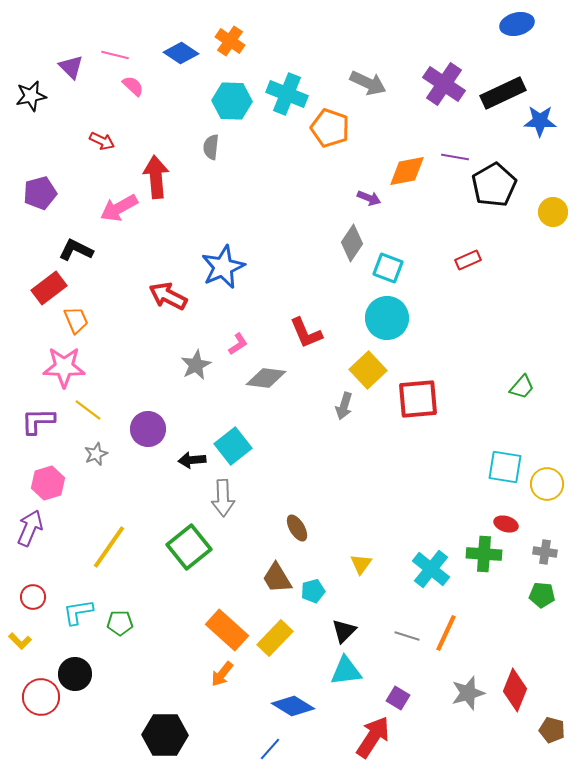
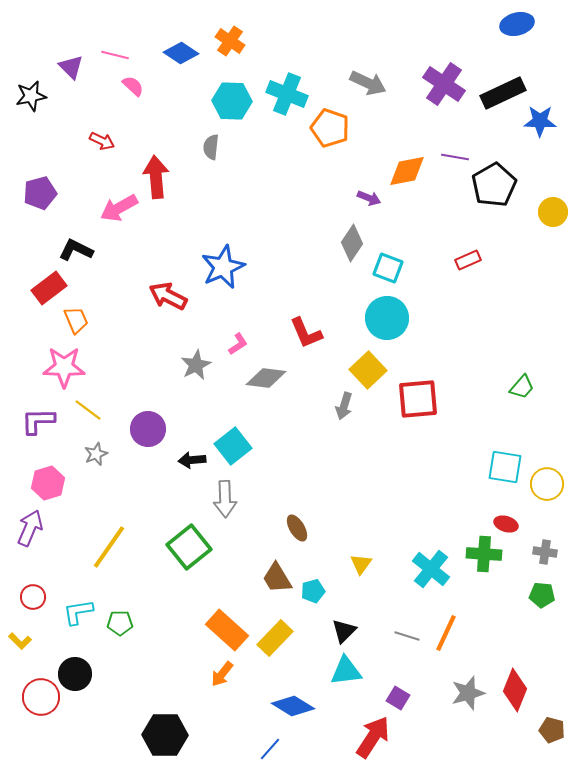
gray arrow at (223, 498): moved 2 px right, 1 px down
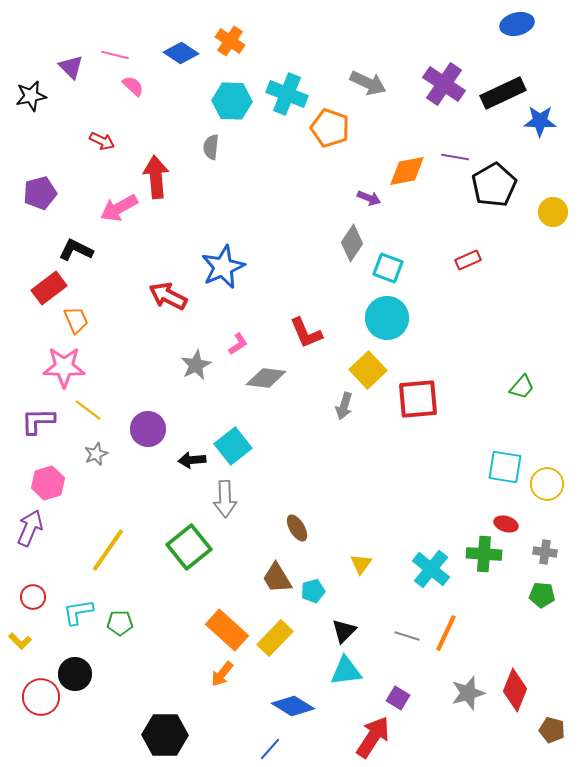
yellow line at (109, 547): moved 1 px left, 3 px down
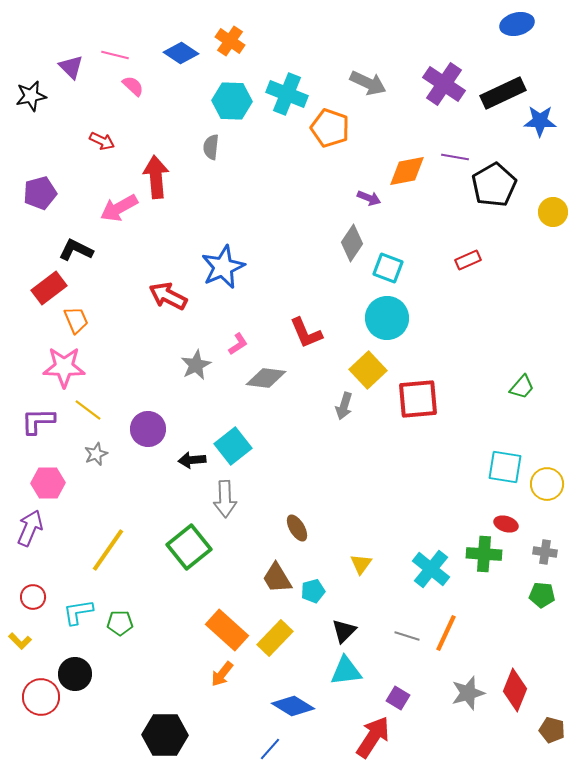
pink hexagon at (48, 483): rotated 16 degrees clockwise
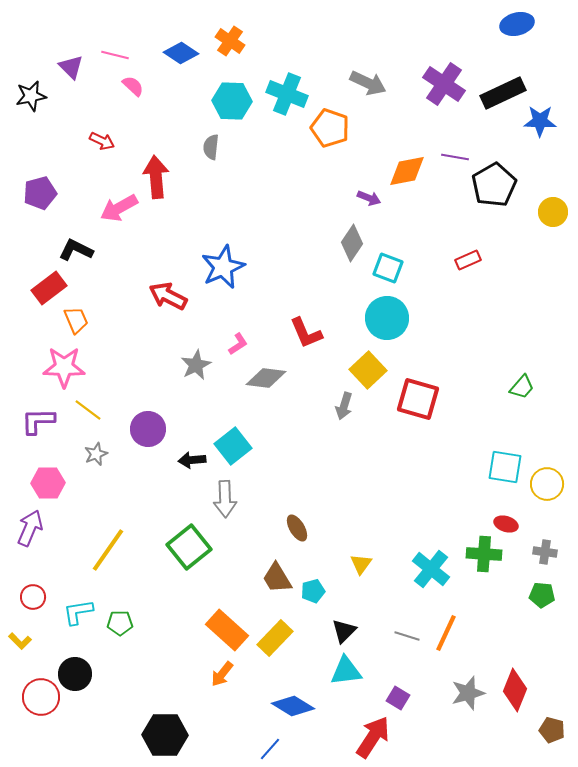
red square at (418, 399): rotated 21 degrees clockwise
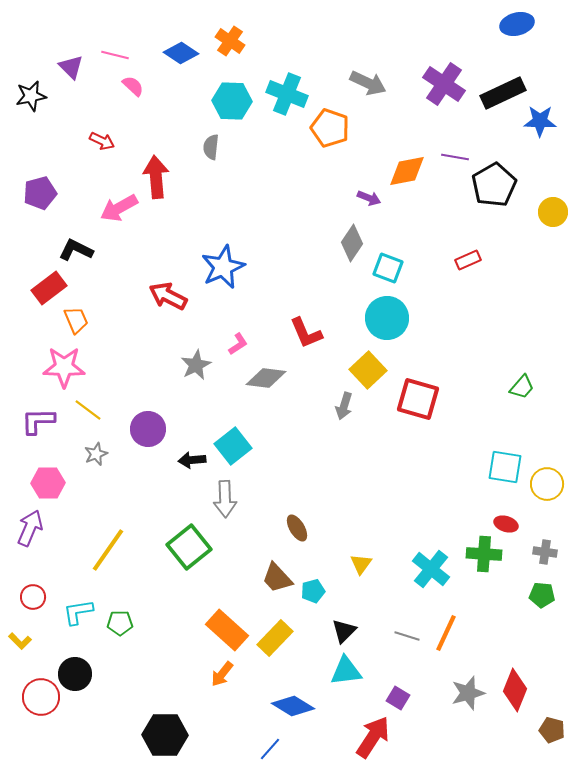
brown trapezoid at (277, 578): rotated 12 degrees counterclockwise
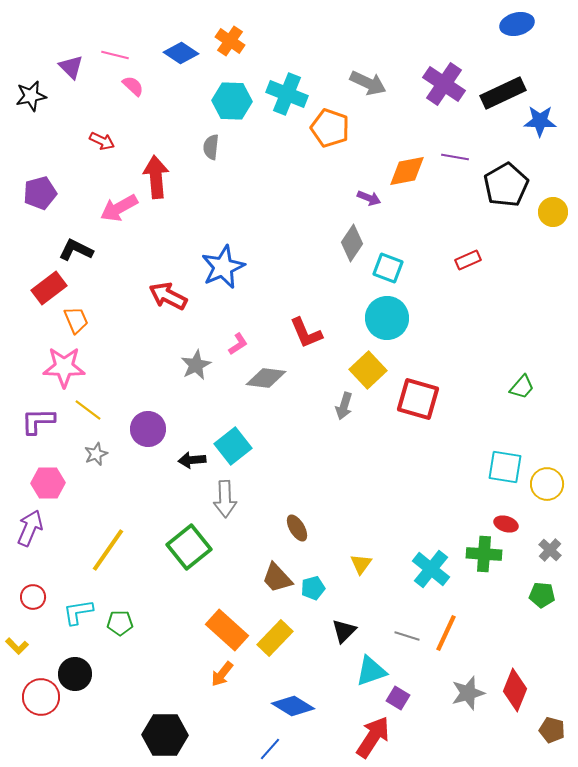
black pentagon at (494, 185): moved 12 px right
gray cross at (545, 552): moved 5 px right, 2 px up; rotated 35 degrees clockwise
cyan pentagon at (313, 591): moved 3 px up
yellow L-shape at (20, 641): moved 3 px left, 5 px down
cyan triangle at (346, 671): moved 25 px right; rotated 12 degrees counterclockwise
